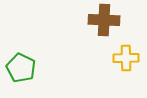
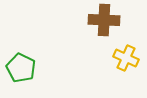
yellow cross: rotated 25 degrees clockwise
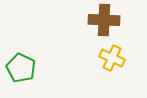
yellow cross: moved 14 px left
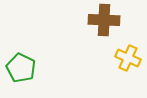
yellow cross: moved 16 px right
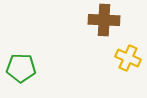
green pentagon: rotated 24 degrees counterclockwise
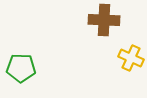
yellow cross: moved 3 px right
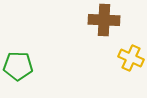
green pentagon: moved 3 px left, 2 px up
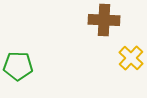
yellow cross: rotated 20 degrees clockwise
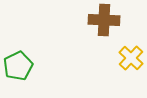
green pentagon: rotated 28 degrees counterclockwise
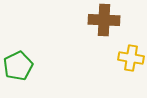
yellow cross: rotated 35 degrees counterclockwise
